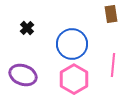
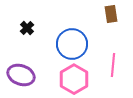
purple ellipse: moved 2 px left
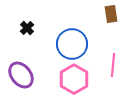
purple ellipse: rotated 32 degrees clockwise
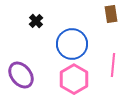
black cross: moved 9 px right, 7 px up
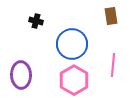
brown rectangle: moved 2 px down
black cross: rotated 32 degrees counterclockwise
purple ellipse: rotated 36 degrees clockwise
pink hexagon: moved 1 px down
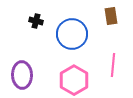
blue circle: moved 10 px up
purple ellipse: moved 1 px right
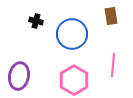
purple ellipse: moved 3 px left, 1 px down; rotated 12 degrees clockwise
